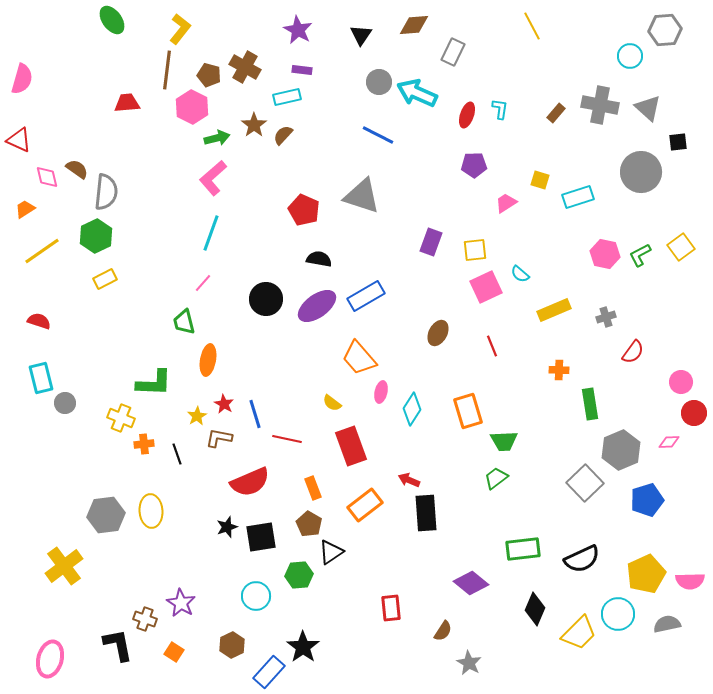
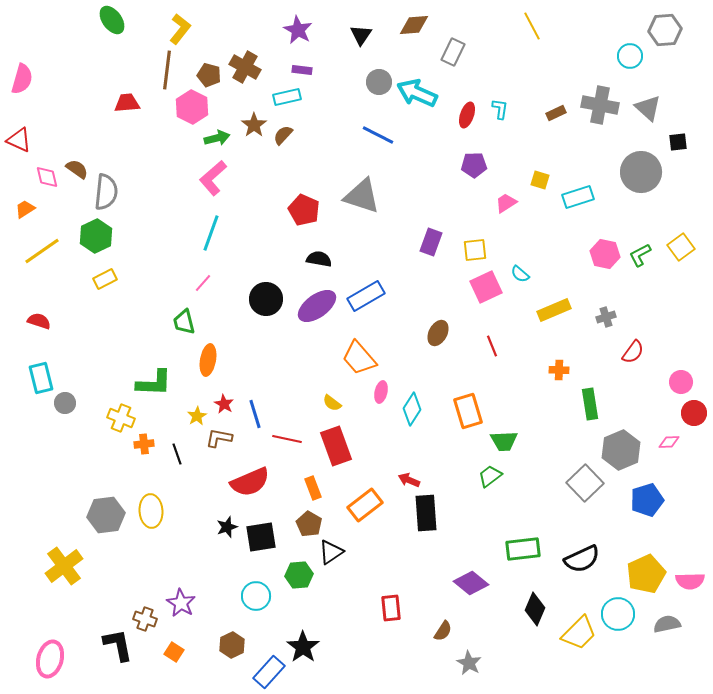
brown rectangle at (556, 113): rotated 24 degrees clockwise
red rectangle at (351, 446): moved 15 px left
green trapezoid at (496, 478): moved 6 px left, 2 px up
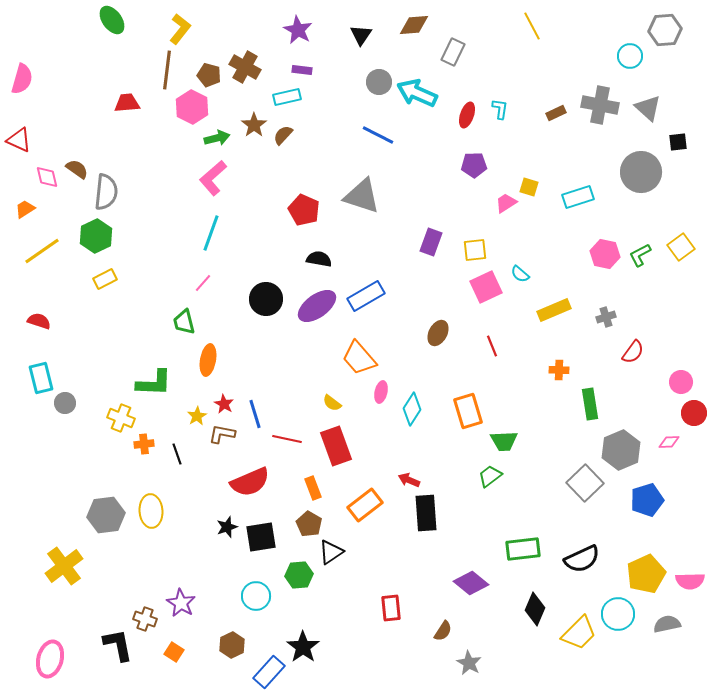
yellow square at (540, 180): moved 11 px left, 7 px down
brown L-shape at (219, 438): moved 3 px right, 4 px up
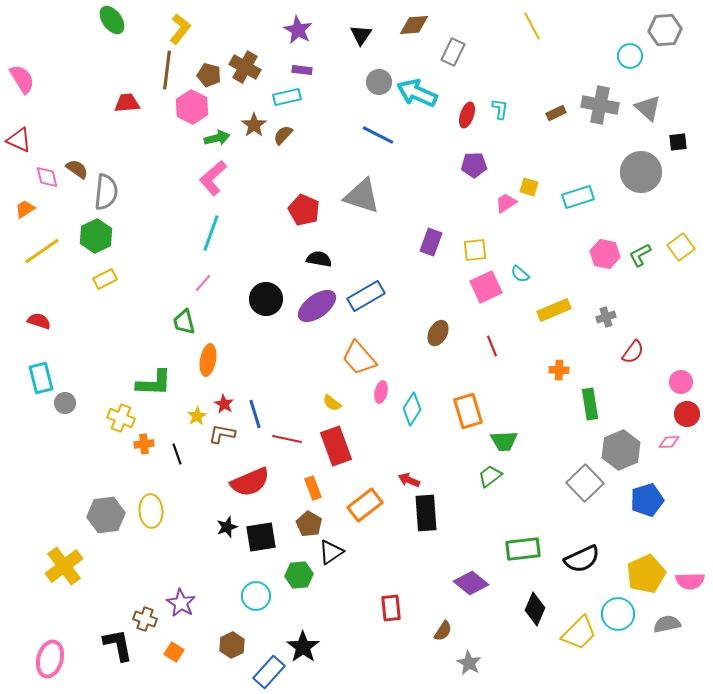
pink semicircle at (22, 79): rotated 48 degrees counterclockwise
red circle at (694, 413): moved 7 px left, 1 px down
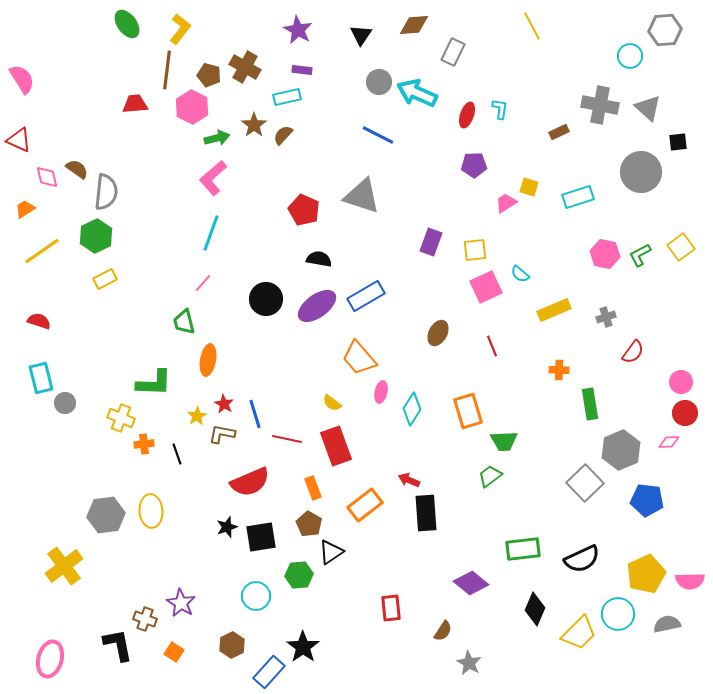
green ellipse at (112, 20): moved 15 px right, 4 px down
red trapezoid at (127, 103): moved 8 px right, 1 px down
brown rectangle at (556, 113): moved 3 px right, 19 px down
red circle at (687, 414): moved 2 px left, 1 px up
blue pentagon at (647, 500): rotated 24 degrees clockwise
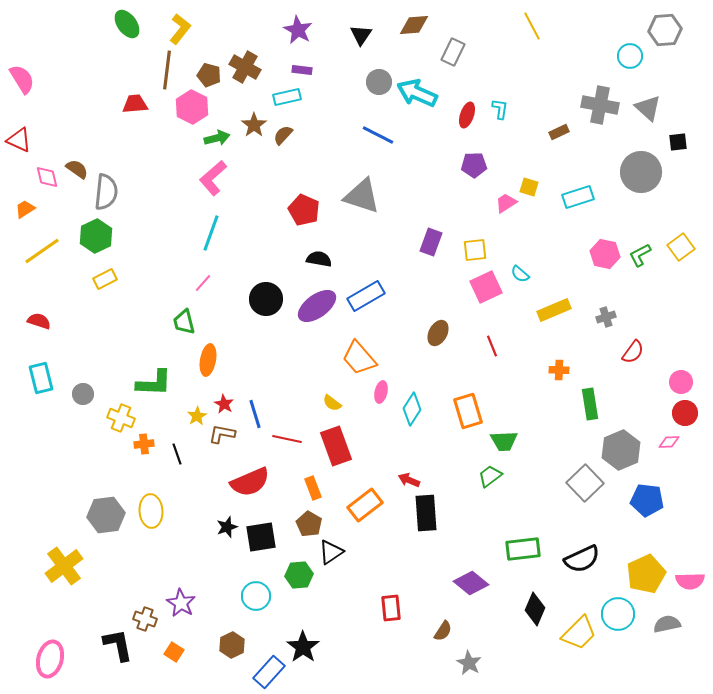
gray circle at (65, 403): moved 18 px right, 9 px up
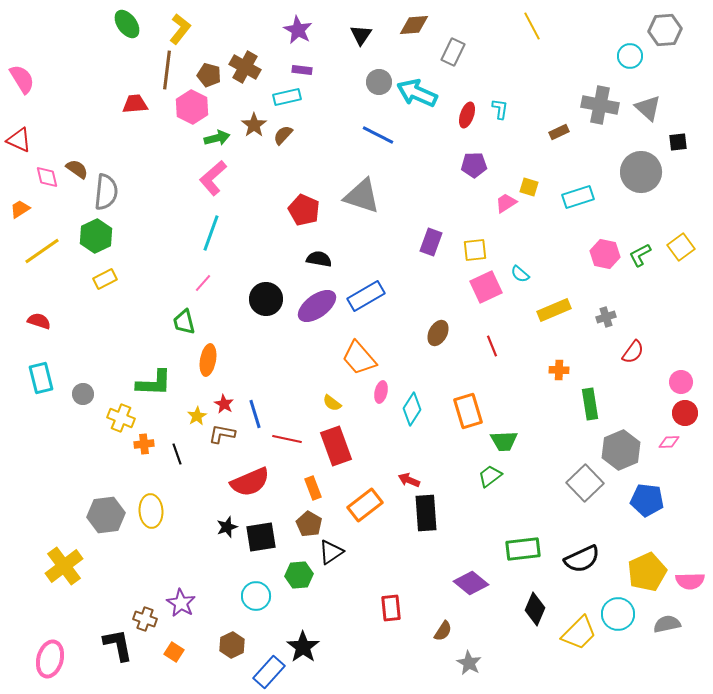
orange trapezoid at (25, 209): moved 5 px left
yellow pentagon at (646, 574): moved 1 px right, 2 px up
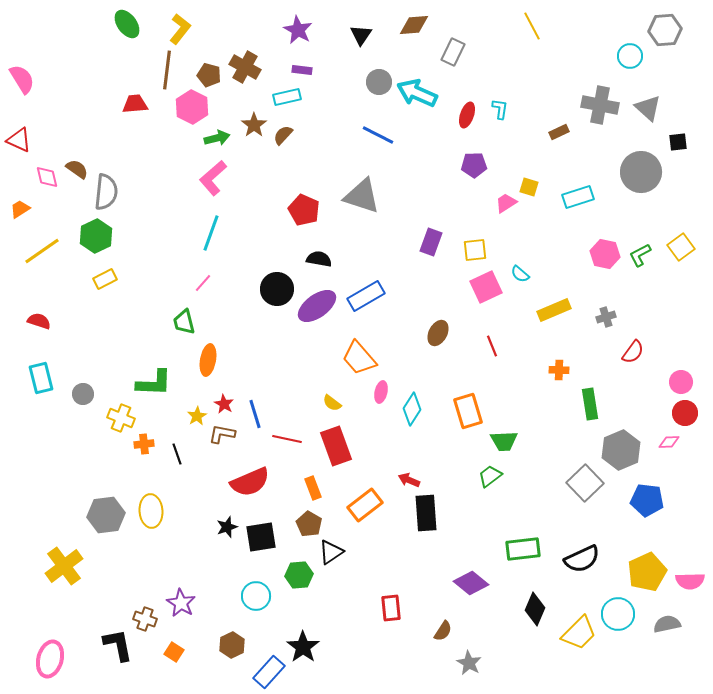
black circle at (266, 299): moved 11 px right, 10 px up
